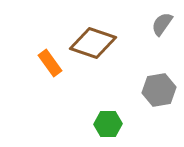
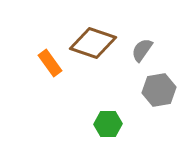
gray semicircle: moved 20 px left, 26 px down
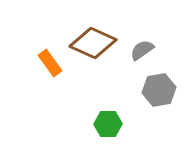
brown diamond: rotated 6 degrees clockwise
gray semicircle: rotated 20 degrees clockwise
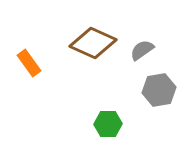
orange rectangle: moved 21 px left
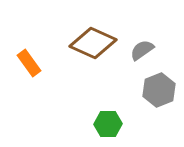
gray hexagon: rotated 12 degrees counterclockwise
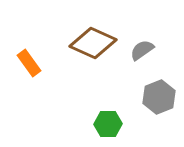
gray hexagon: moved 7 px down
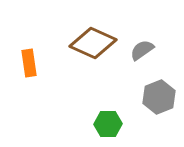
orange rectangle: rotated 28 degrees clockwise
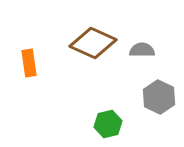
gray semicircle: rotated 35 degrees clockwise
gray hexagon: rotated 12 degrees counterclockwise
green hexagon: rotated 12 degrees counterclockwise
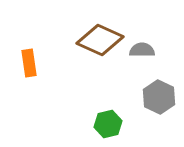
brown diamond: moved 7 px right, 3 px up
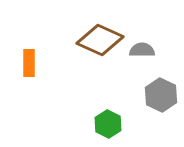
orange rectangle: rotated 8 degrees clockwise
gray hexagon: moved 2 px right, 2 px up
green hexagon: rotated 20 degrees counterclockwise
